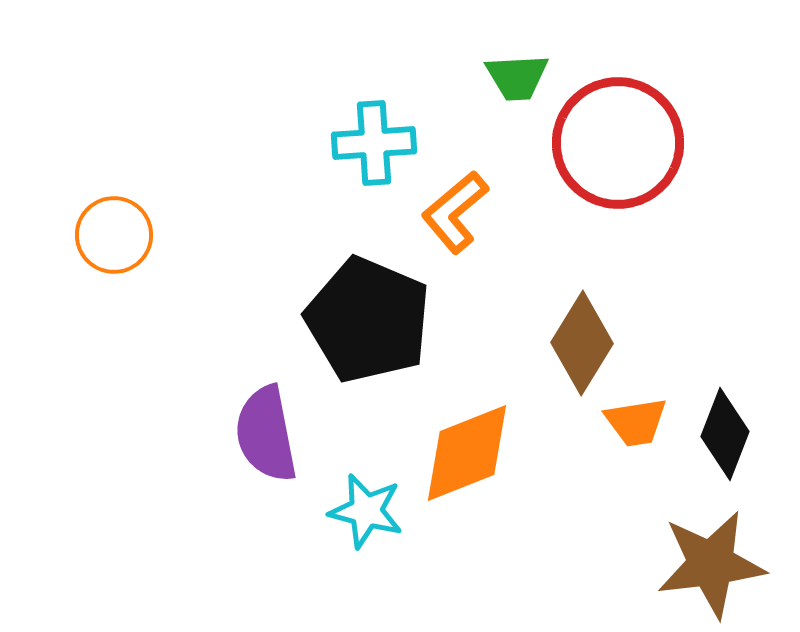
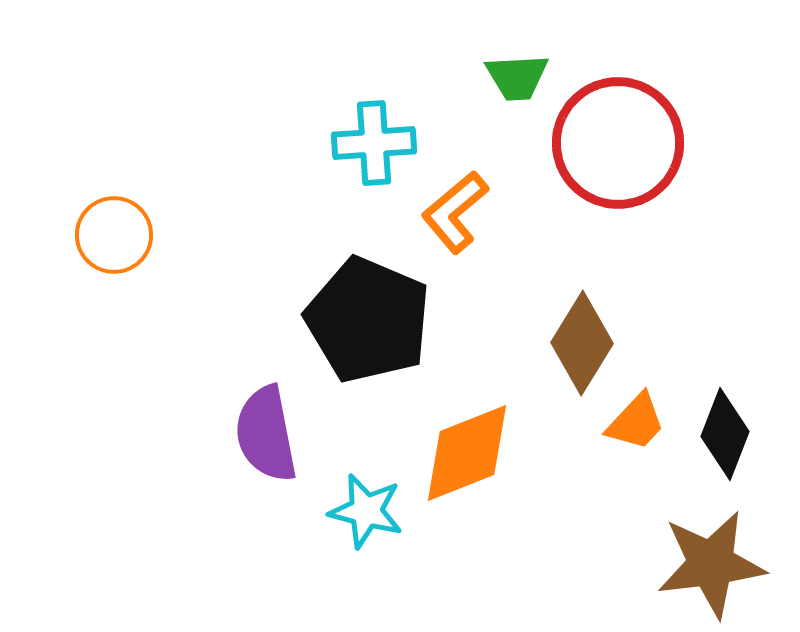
orange trapezoid: rotated 38 degrees counterclockwise
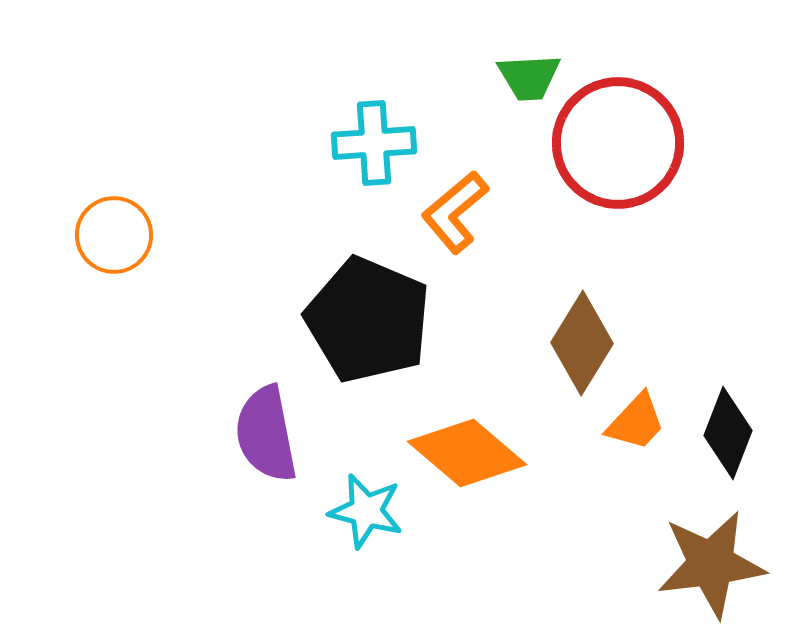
green trapezoid: moved 12 px right
black diamond: moved 3 px right, 1 px up
orange diamond: rotated 62 degrees clockwise
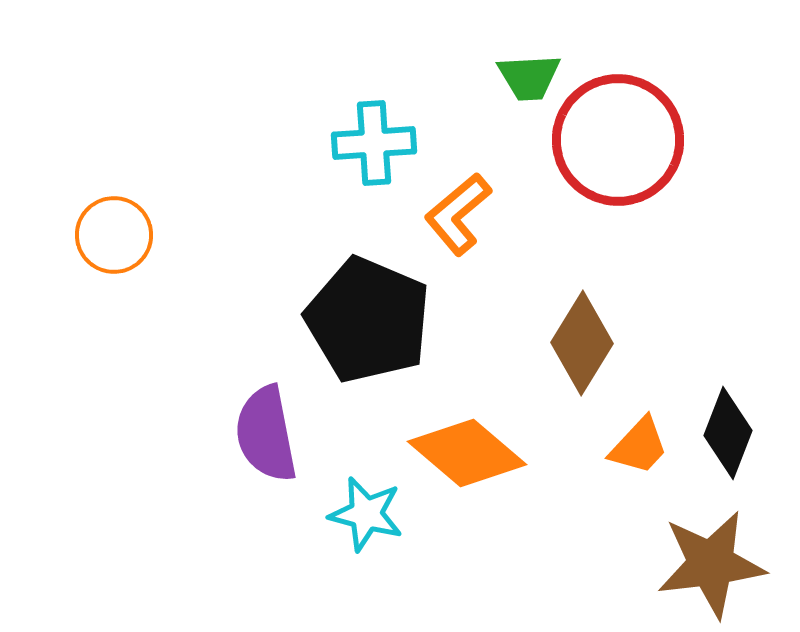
red circle: moved 3 px up
orange L-shape: moved 3 px right, 2 px down
orange trapezoid: moved 3 px right, 24 px down
cyan star: moved 3 px down
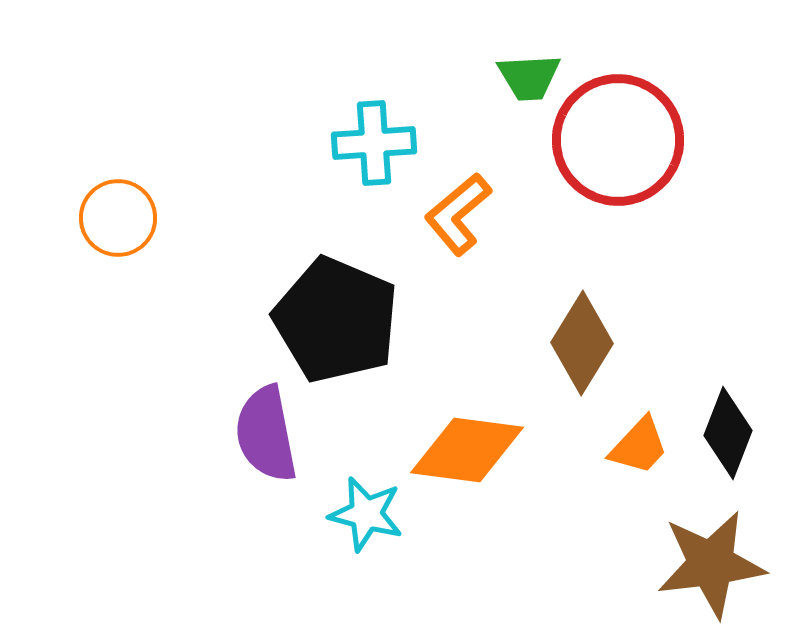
orange circle: moved 4 px right, 17 px up
black pentagon: moved 32 px left
orange diamond: moved 3 px up; rotated 33 degrees counterclockwise
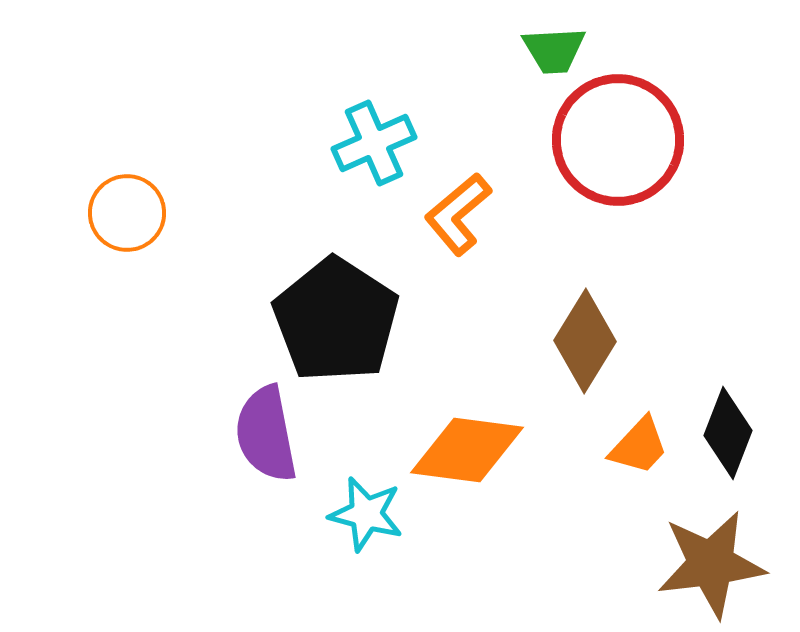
green trapezoid: moved 25 px right, 27 px up
cyan cross: rotated 20 degrees counterclockwise
orange circle: moved 9 px right, 5 px up
black pentagon: rotated 10 degrees clockwise
brown diamond: moved 3 px right, 2 px up
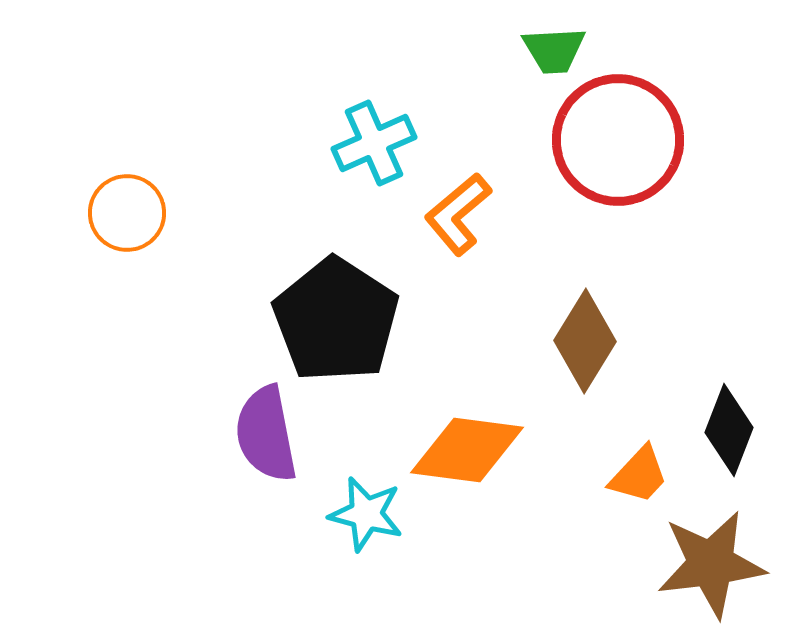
black diamond: moved 1 px right, 3 px up
orange trapezoid: moved 29 px down
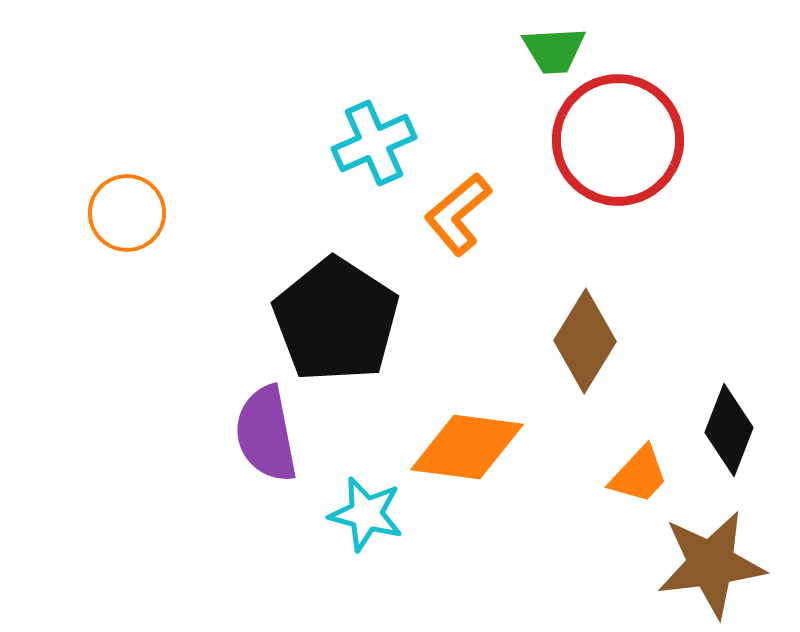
orange diamond: moved 3 px up
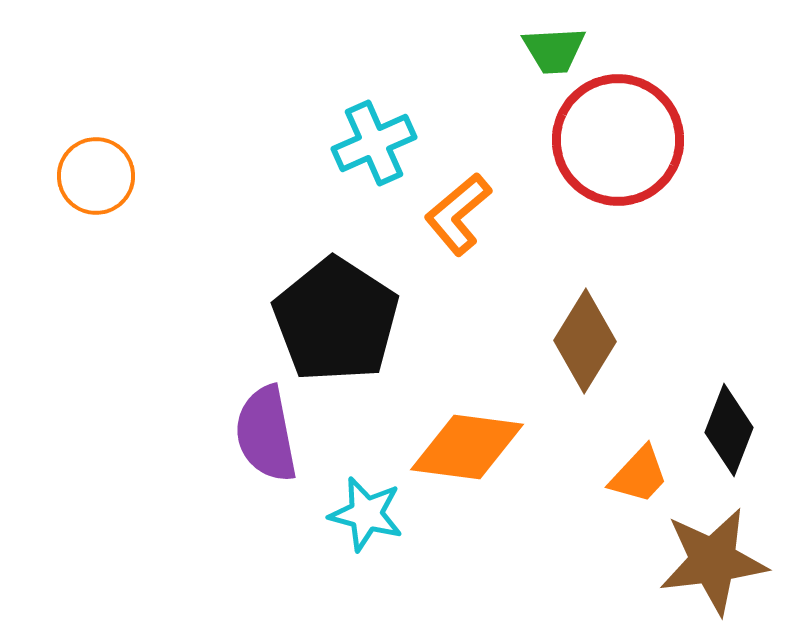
orange circle: moved 31 px left, 37 px up
brown star: moved 2 px right, 3 px up
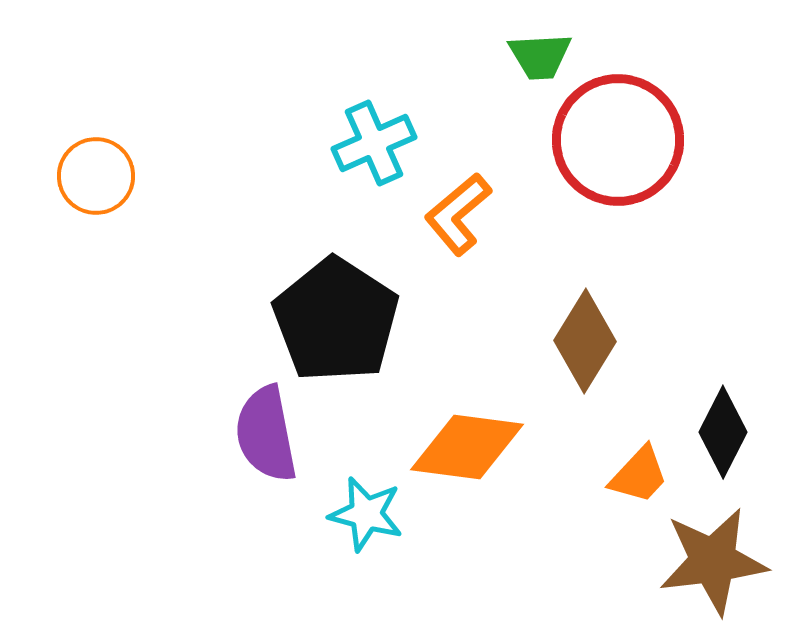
green trapezoid: moved 14 px left, 6 px down
black diamond: moved 6 px left, 2 px down; rotated 6 degrees clockwise
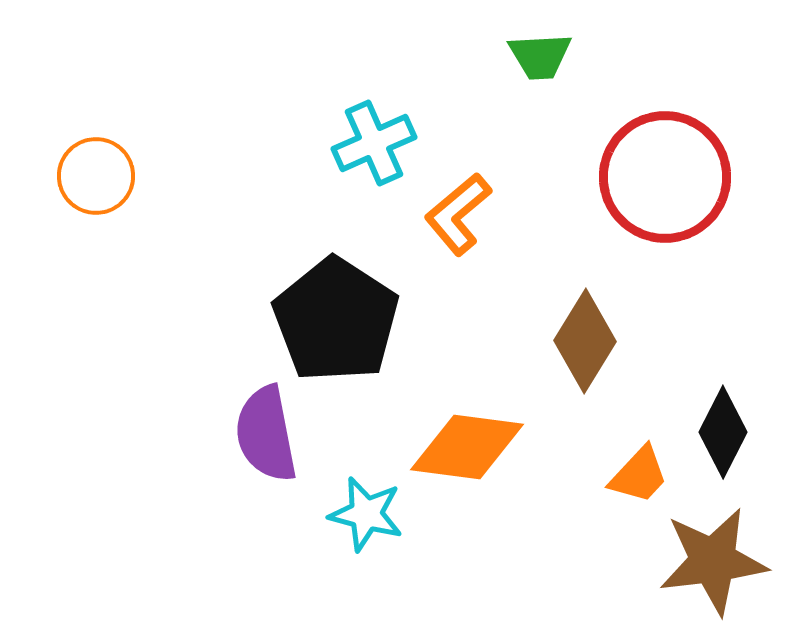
red circle: moved 47 px right, 37 px down
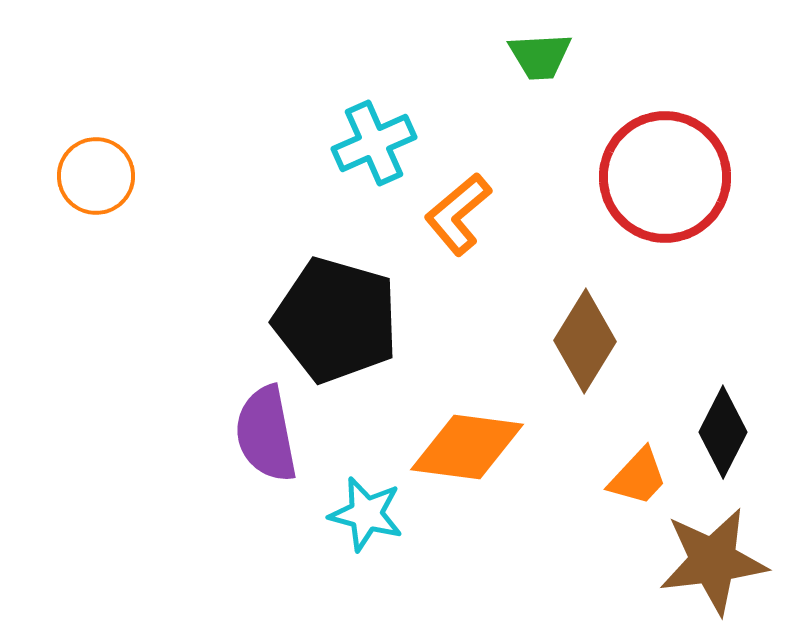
black pentagon: rotated 17 degrees counterclockwise
orange trapezoid: moved 1 px left, 2 px down
